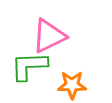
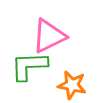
orange star: rotated 12 degrees clockwise
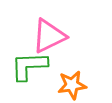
orange star: rotated 20 degrees counterclockwise
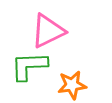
pink triangle: moved 1 px left, 5 px up
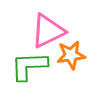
orange star: moved 1 px left, 30 px up
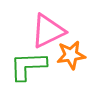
green L-shape: moved 1 px left
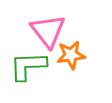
pink triangle: rotated 42 degrees counterclockwise
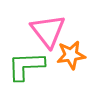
green L-shape: moved 2 px left
